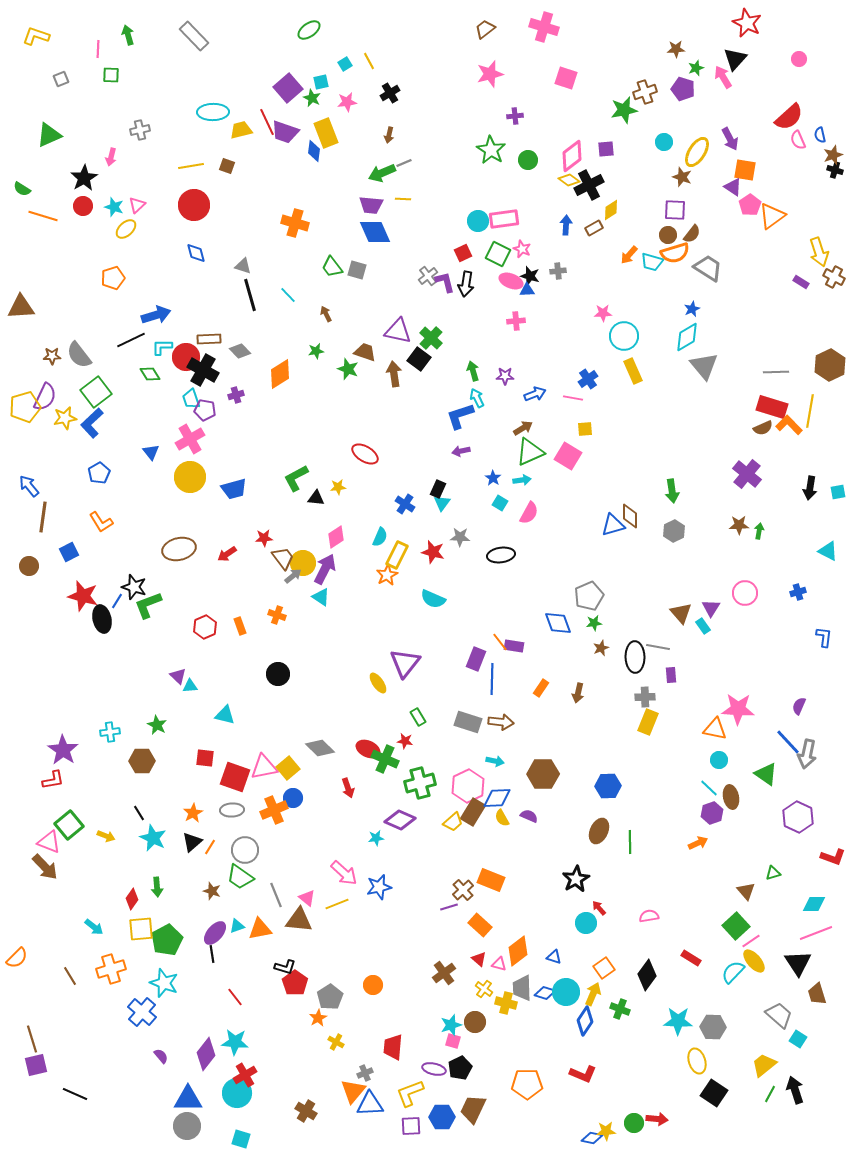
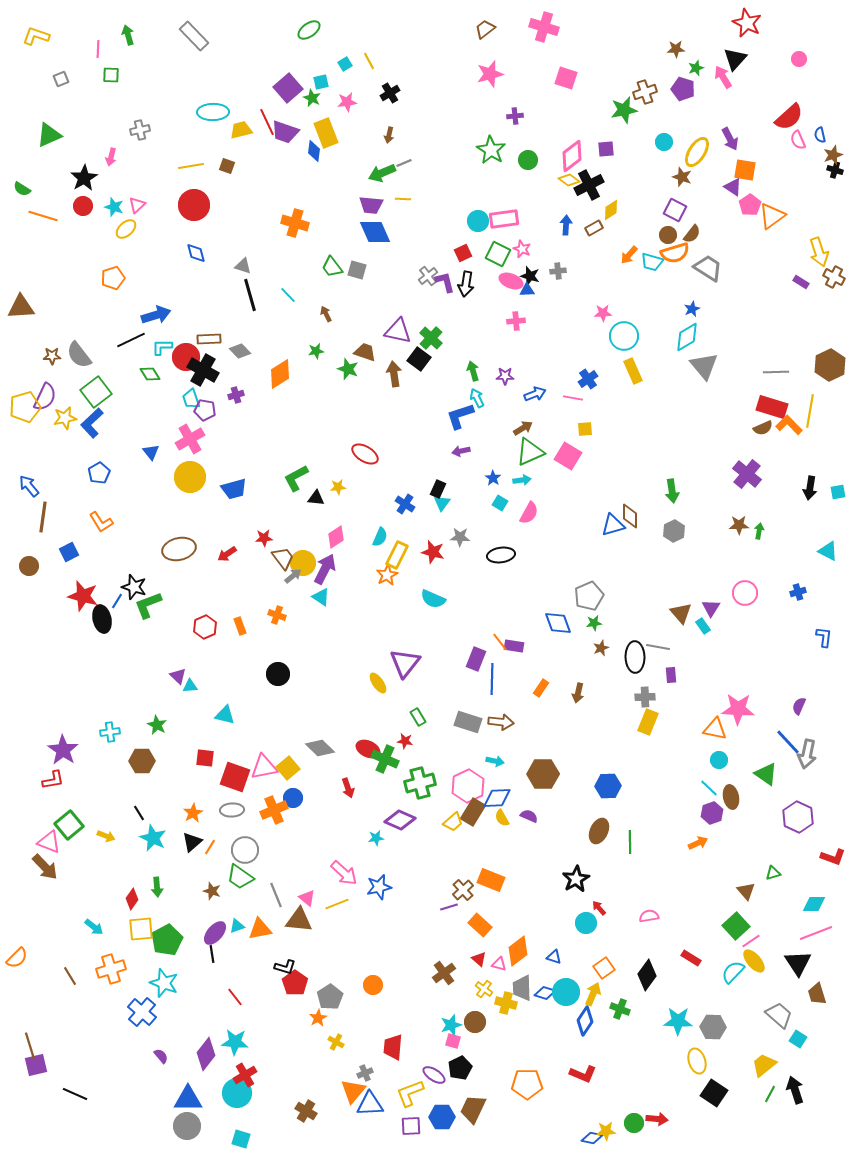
purple square at (675, 210): rotated 25 degrees clockwise
brown line at (32, 1039): moved 2 px left, 7 px down
purple ellipse at (434, 1069): moved 6 px down; rotated 20 degrees clockwise
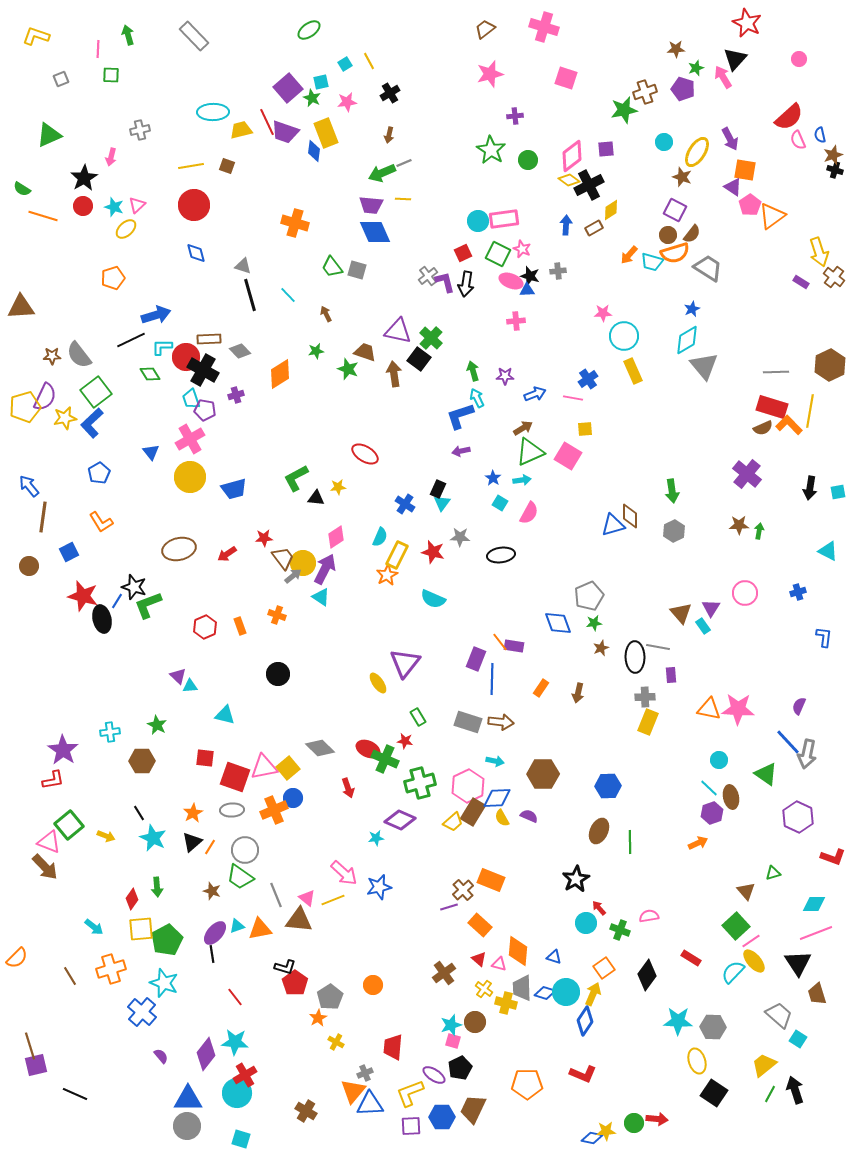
brown cross at (834, 277): rotated 10 degrees clockwise
cyan diamond at (687, 337): moved 3 px down
orange triangle at (715, 729): moved 6 px left, 20 px up
yellow line at (337, 904): moved 4 px left, 4 px up
orange diamond at (518, 951): rotated 48 degrees counterclockwise
green cross at (620, 1009): moved 79 px up
